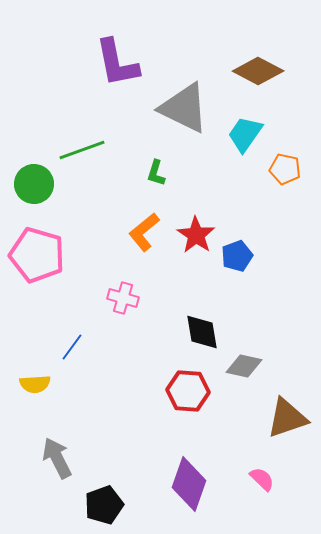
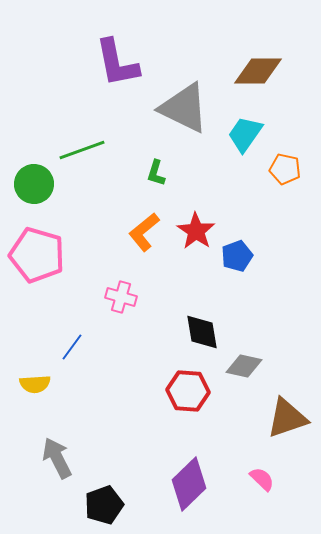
brown diamond: rotated 27 degrees counterclockwise
red star: moved 4 px up
pink cross: moved 2 px left, 1 px up
purple diamond: rotated 26 degrees clockwise
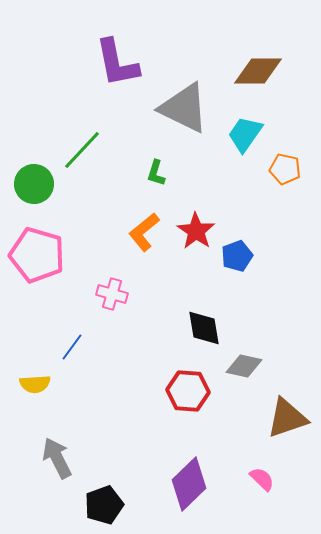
green line: rotated 27 degrees counterclockwise
pink cross: moved 9 px left, 3 px up
black diamond: moved 2 px right, 4 px up
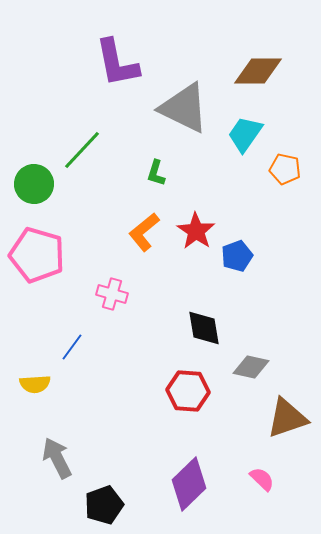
gray diamond: moved 7 px right, 1 px down
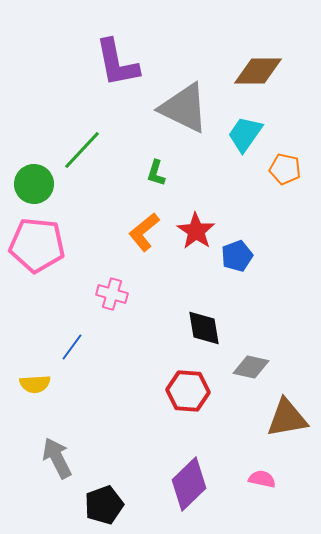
pink pentagon: moved 10 px up; rotated 10 degrees counterclockwise
brown triangle: rotated 9 degrees clockwise
pink semicircle: rotated 32 degrees counterclockwise
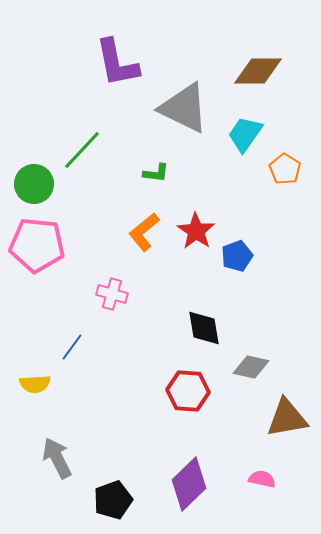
orange pentagon: rotated 20 degrees clockwise
green L-shape: rotated 100 degrees counterclockwise
black pentagon: moved 9 px right, 5 px up
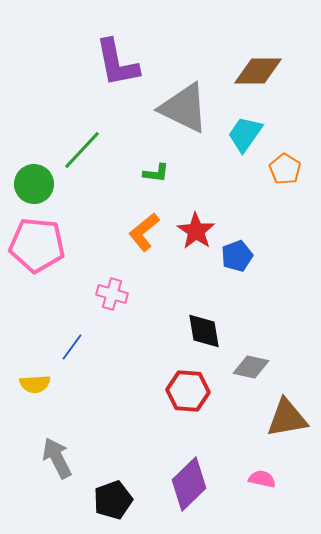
black diamond: moved 3 px down
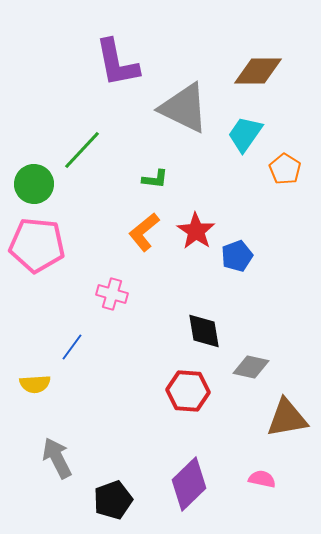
green L-shape: moved 1 px left, 6 px down
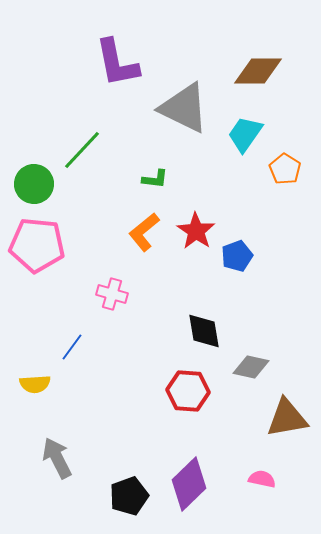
black pentagon: moved 16 px right, 4 px up
